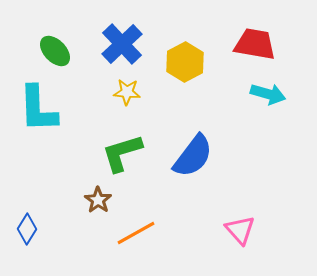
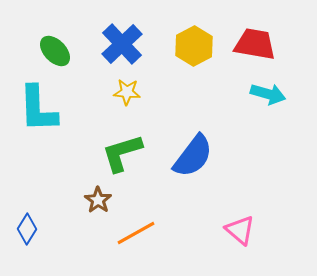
yellow hexagon: moved 9 px right, 16 px up
pink triangle: rotated 8 degrees counterclockwise
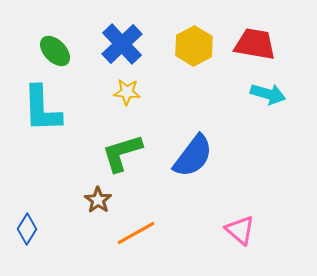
cyan L-shape: moved 4 px right
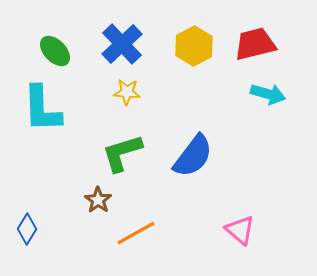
red trapezoid: rotated 24 degrees counterclockwise
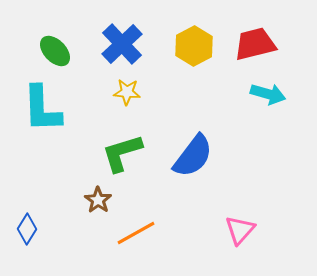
pink triangle: rotated 32 degrees clockwise
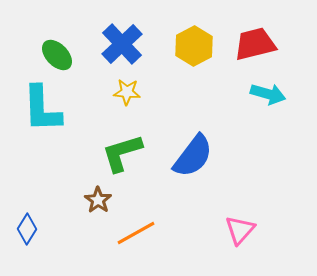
green ellipse: moved 2 px right, 4 px down
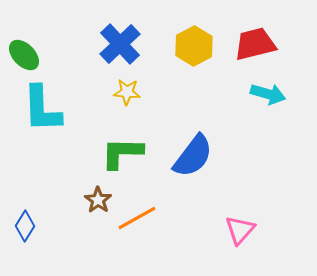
blue cross: moved 2 px left
green ellipse: moved 33 px left
green L-shape: rotated 18 degrees clockwise
blue diamond: moved 2 px left, 3 px up
orange line: moved 1 px right, 15 px up
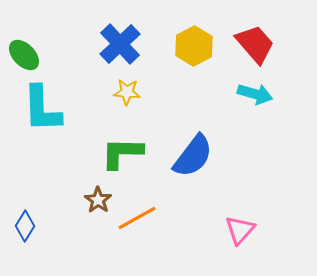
red trapezoid: rotated 63 degrees clockwise
cyan arrow: moved 13 px left
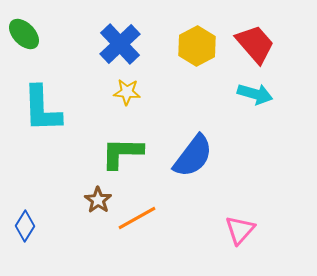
yellow hexagon: moved 3 px right
green ellipse: moved 21 px up
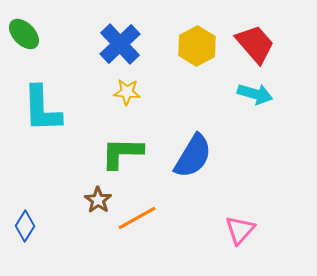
blue semicircle: rotated 6 degrees counterclockwise
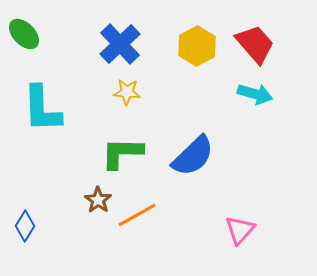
blue semicircle: rotated 15 degrees clockwise
orange line: moved 3 px up
